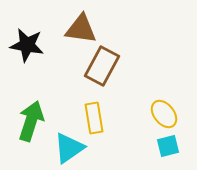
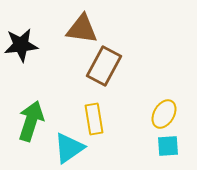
brown triangle: moved 1 px right
black star: moved 6 px left; rotated 16 degrees counterclockwise
brown rectangle: moved 2 px right
yellow ellipse: rotated 68 degrees clockwise
yellow rectangle: moved 1 px down
cyan square: rotated 10 degrees clockwise
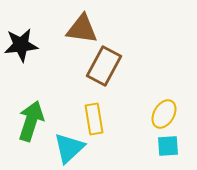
cyan triangle: rotated 8 degrees counterclockwise
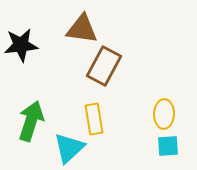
yellow ellipse: rotated 28 degrees counterclockwise
